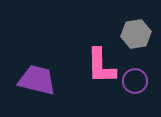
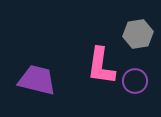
gray hexagon: moved 2 px right
pink L-shape: rotated 9 degrees clockwise
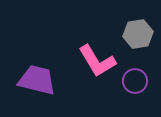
pink L-shape: moved 4 px left, 5 px up; rotated 39 degrees counterclockwise
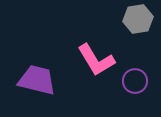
gray hexagon: moved 15 px up
pink L-shape: moved 1 px left, 1 px up
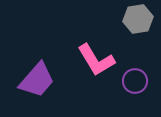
purple trapezoid: rotated 117 degrees clockwise
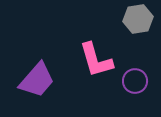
pink L-shape: rotated 15 degrees clockwise
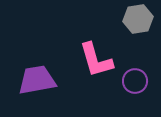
purple trapezoid: rotated 141 degrees counterclockwise
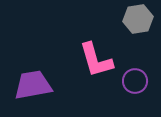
purple trapezoid: moved 4 px left, 5 px down
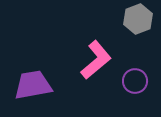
gray hexagon: rotated 12 degrees counterclockwise
pink L-shape: rotated 114 degrees counterclockwise
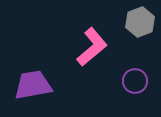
gray hexagon: moved 2 px right, 3 px down
pink L-shape: moved 4 px left, 13 px up
